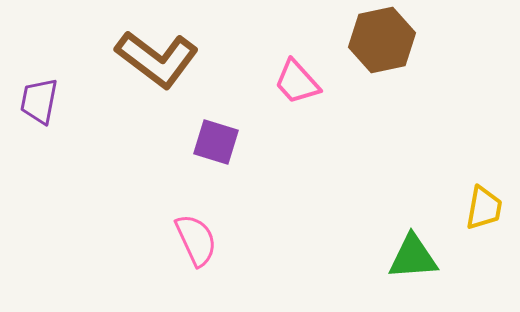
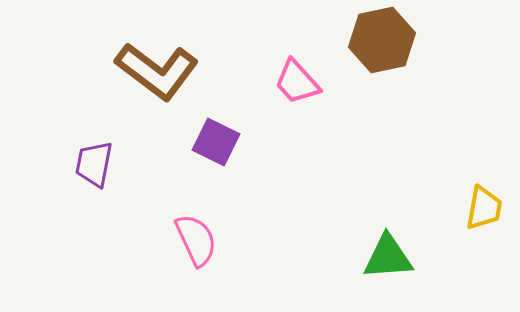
brown L-shape: moved 12 px down
purple trapezoid: moved 55 px right, 63 px down
purple square: rotated 9 degrees clockwise
green triangle: moved 25 px left
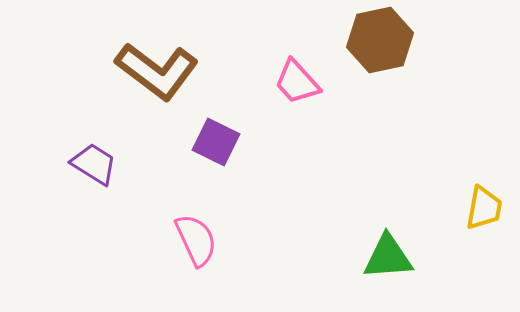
brown hexagon: moved 2 px left
purple trapezoid: rotated 111 degrees clockwise
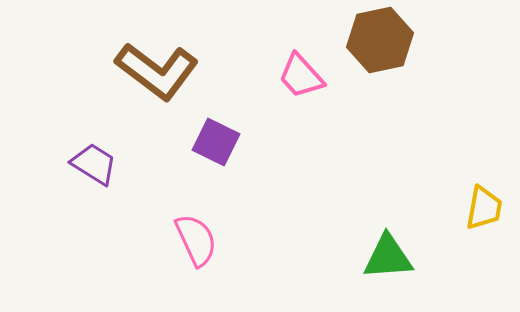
pink trapezoid: moved 4 px right, 6 px up
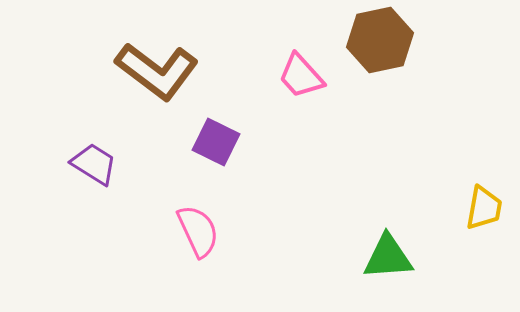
pink semicircle: moved 2 px right, 9 px up
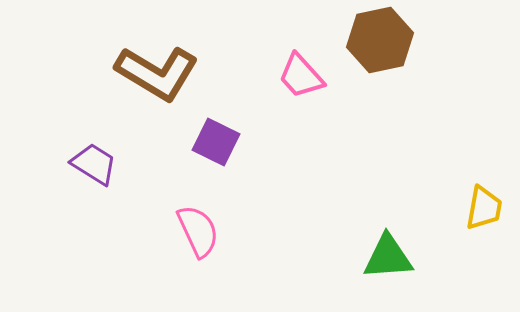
brown L-shape: moved 2 px down; rotated 6 degrees counterclockwise
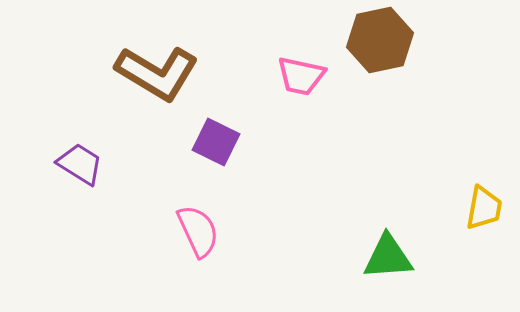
pink trapezoid: rotated 36 degrees counterclockwise
purple trapezoid: moved 14 px left
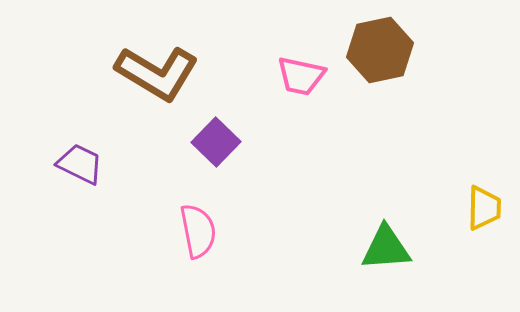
brown hexagon: moved 10 px down
purple square: rotated 18 degrees clockwise
purple trapezoid: rotated 6 degrees counterclockwise
yellow trapezoid: rotated 9 degrees counterclockwise
pink semicircle: rotated 14 degrees clockwise
green triangle: moved 2 px left, 9 px up
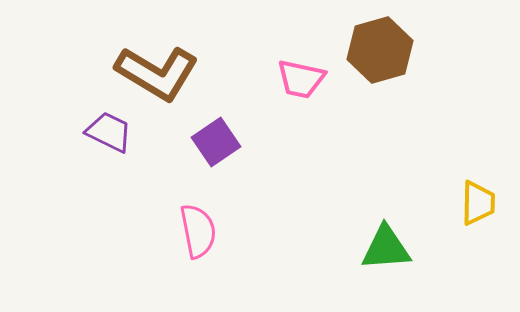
brown hexagon: rotated 4 degrees counterclockwise
pink trapezoid: moved 3 px down
purple square: rotated 12 degrees clockwise
purple trapezoid: moved 29 px right, 32 px up
yellow trapezoid: moved 6 px left, 5 px up
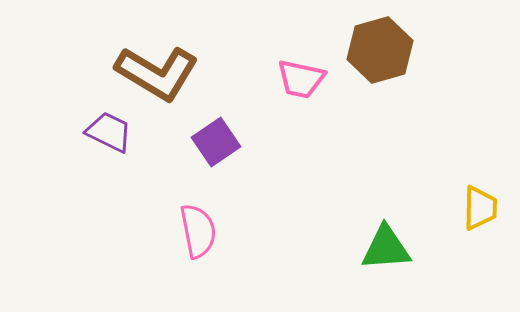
yellow trapezoid: moved 2 px right, 5 px down
